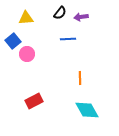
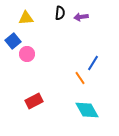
black semicircle: rotated 32 degrees counterclockwise
blue line: moved 25 px right, 24 px down; rotated 56 degrees counterclockwise
orange line: rotated 32 degrees counterclockwise
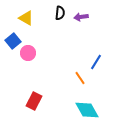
yellow triangle: rotated 35 degrees clockwise
pink circle: moved 1 px right, 1 px up
blue line: moved 3 px right, 1 px up
red rectangle: rotated 36 degrees counterclockwise
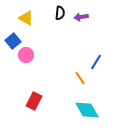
pink circle: moved 2 px left, 2 px down
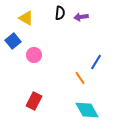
pink circle: moved 8 px right
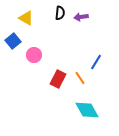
red rectangle: moved 24 px right, 22 px up
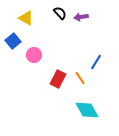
black semicircle: rotated 48 degrees counterclockwise
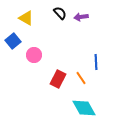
blue line: rotated 35 degrees counterclockwise
orange line: moved 1 px right
cyan diamond: moved 3 px left, 2 px up
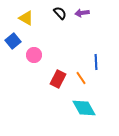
purple arrow: moved 1 px right, 4 px up
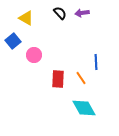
red rectangle: rotated 24 degrees counterclockwise
